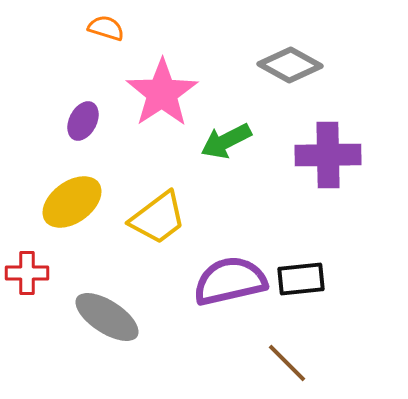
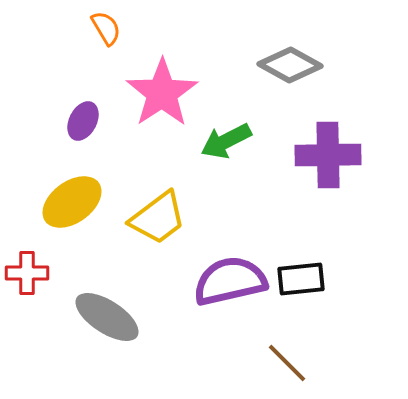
orange semicircle: rotated 42 degrees clockwise
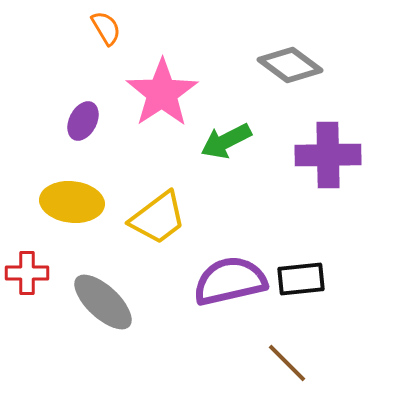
gray diamond: rotated 8 degrees clockwise
yellow ellipse: rotated 42 degrees clockwise
gray ellipse: moved 4 px left, 15 px up; rotated 10 degrees clockwise
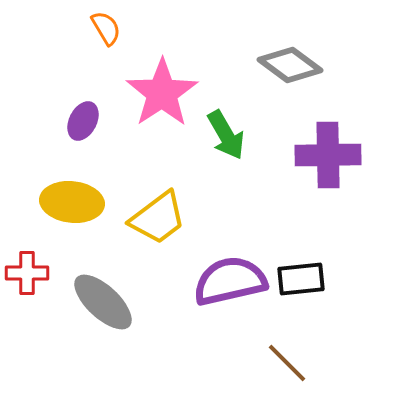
green arrow: moved 6 px up; rotated 93 degrees counterclockwise
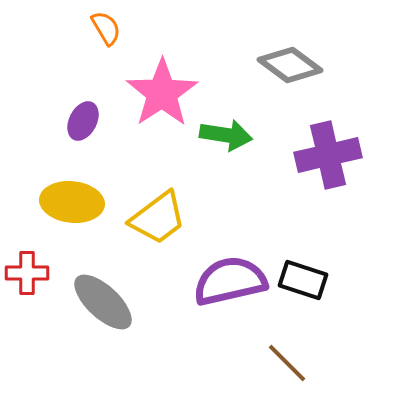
green arrow: rotated 51 degrees counterclockwise
purple cross: rotated 12 degrees counterclockwise
black rectangle: moved 2 px right, 1 px down; rotated 24 degrees clockwise
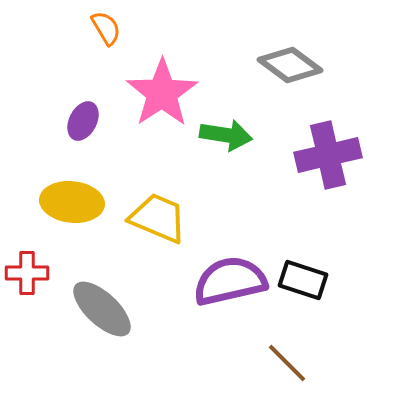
yellow trapezoid: rotated 120 degrees counterclockwise
gray ellipse: moved 1 px left, 7 px down
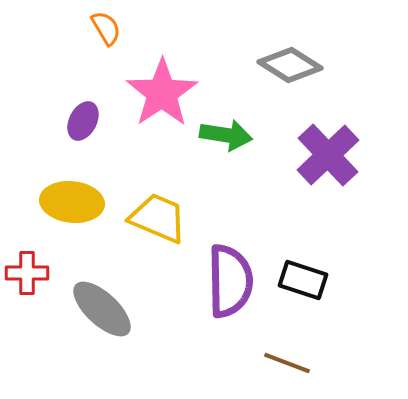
gray diamond: rotated 4 degrees counterclockwise
purple cross: rotated 30 degrees counterclockwise
purple semicircle: rotated 102 degrees clockwise
brown line: rotated 24 degrees counterclockwise
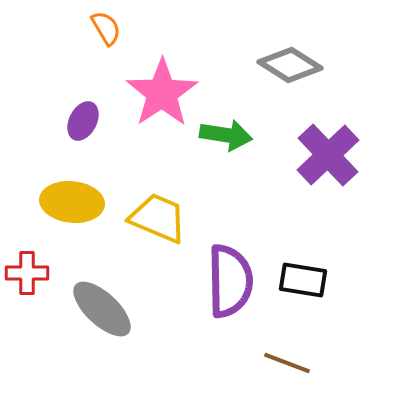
black rectangle: rotated 9 degrees counterclockwise
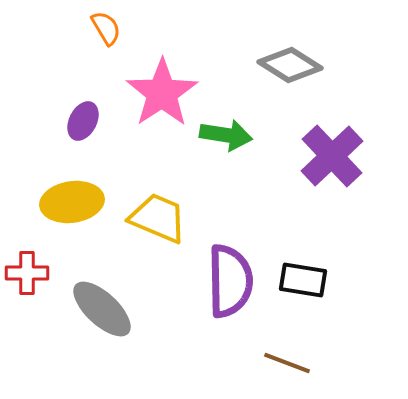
purple cross: moved 4 px right, 1 px down
yellow ellipse: rotated 14 degrees counterclockwise
